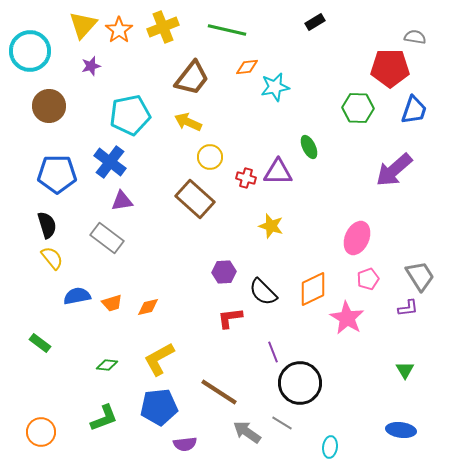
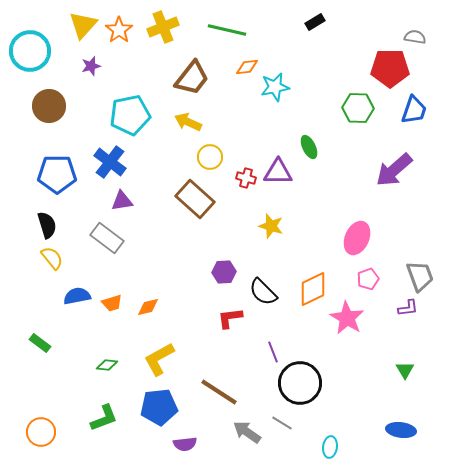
gray trapezoid at (420, 276): rotated 12 degrees clockwise
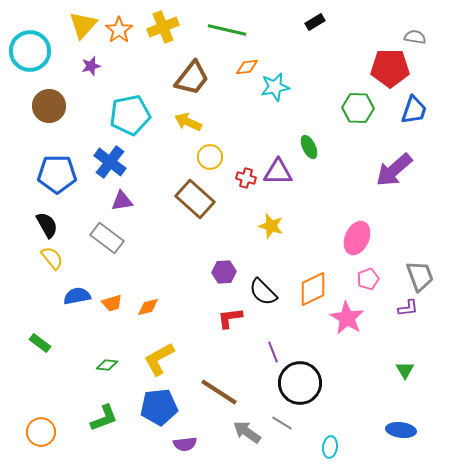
black semicircle at (47, 225): rotated 12 degrees counterclockwise
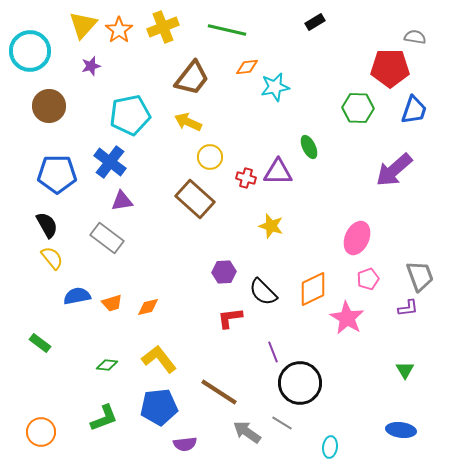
yellow L-shape at (159, 359): rotated 81 degrees clockwise
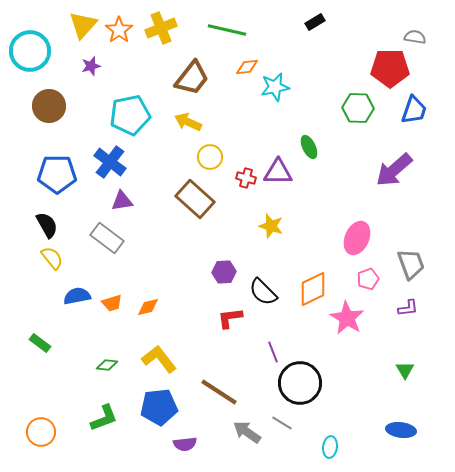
yellow cross at (163, 27): moved 2 px left, 1 px down
gray trapezoid at (420, 276): moved 9 px left, 12 px up
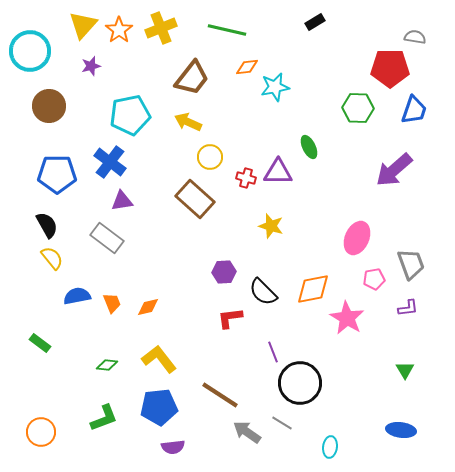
pink pentagon at (368, 279): moved 6 px right; rotated 10 degrees clockwise
orange diamond at (313, 289): rotated 15 degrees clockwise
orange trapezoid at (112, 303): rotated 95 degrees counterclockwise
brown line at (219, 392): moved 1 px right, 3 px down
purple semicircle at (185, 444): moved 12 px left, 3 px down
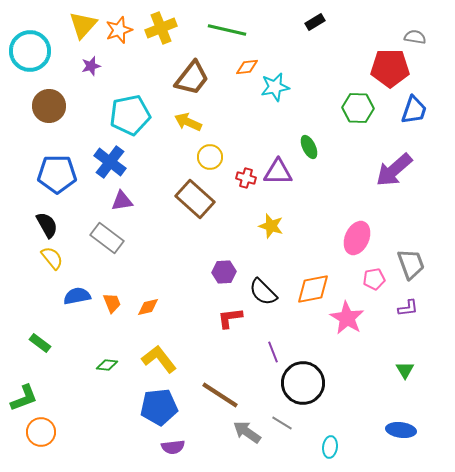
orange star at (119, 30): rotated 16 degrees clockwise
black circle at (300, 383): moved 3 px right
green L-shape at (104, 418): moved 80 px left, 20 px up
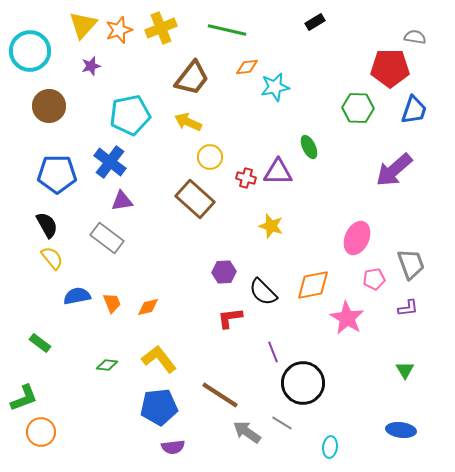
orange diamond at (313, 289): moved 4 px up
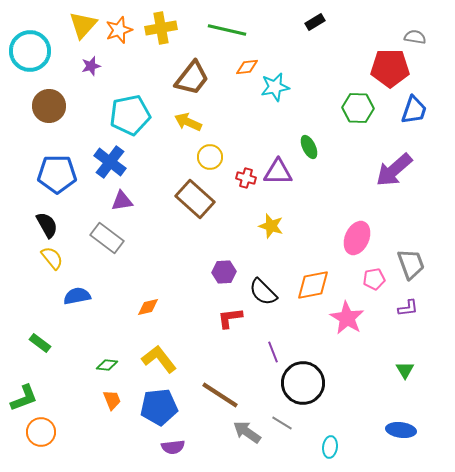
yellow cross at (161, 28): rotated 12 degrees clockwise
orange trapezoid at (112, 303): moved 97 px down
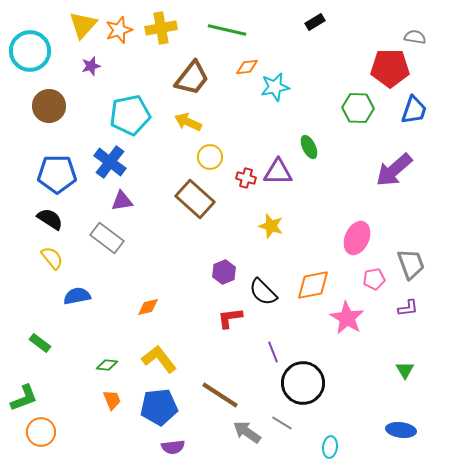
black semicircle at (47, 225): moved 3 px right, 6 px up; rotated 28 degrees counterclockwise
purple hexagon at (224, 272): rotated 20 degrees counterclockwise
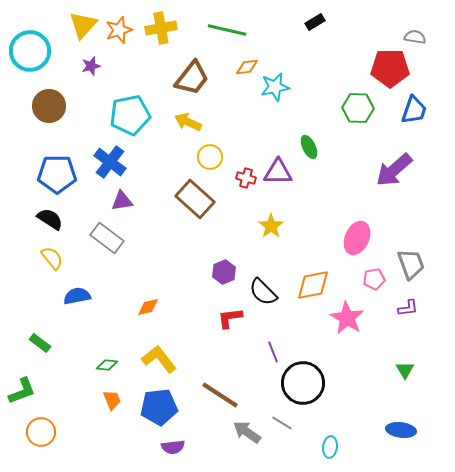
yellow star at (271, 226): rotated 20 degrees clockwise
green L-shape at (24, 398): moved 2 px left, 7 px up
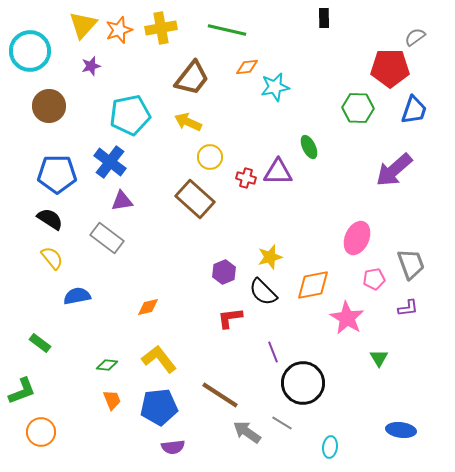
black rectangle at (315, 22): moved 9 px right, 4 px up; rotated 60 degrees counterclockwise
gray semicircle at (415, 37): rotated 45 degrees counterclockwise
yellow star at (271, 226): moved 1 px left, 31 px down; rotated 20 degrees clockwise
green triangle at (405, 370): moved 26 px left, 12 px up
